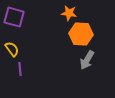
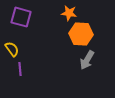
purple square: moved 7 px right
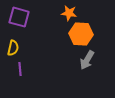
purple square: moved 2 px left
yellow semicircle: moved 1 px right, 1 px up; rotated 49 degrees clockwise
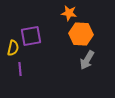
purple square: moved 12 px right, 19 px down; rotated 25 degrees counterclockwise
